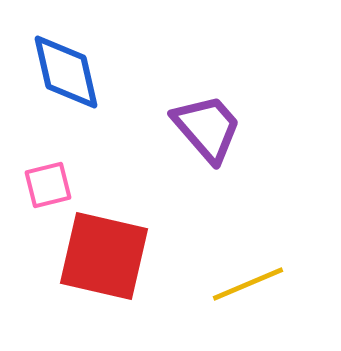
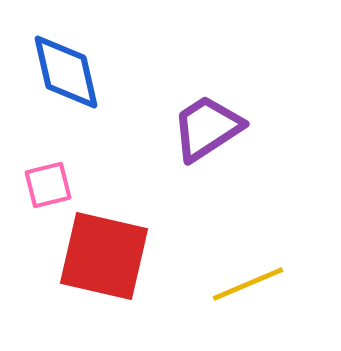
purple trapezoid: rotated 82 degrees counterclockwise
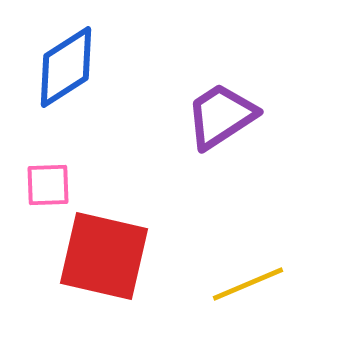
blue diamond: moved 5 px up; rotated 70 degrees clockwise
purple trapezoid: moved 14 px right, 12 px up
pink square: rotated 12 degrees clockwise
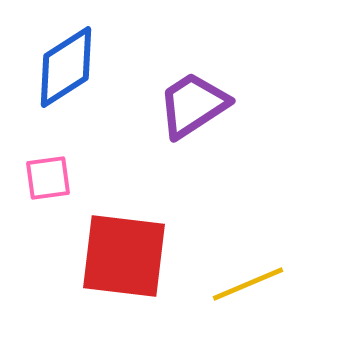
purple trapezoid: moved 28 px left, 11 px up
pink square: moved 7 px up; rotated 6 degrees counterclockwise
red square: moved 20 px right; rotated 6 degrees counterclockwise
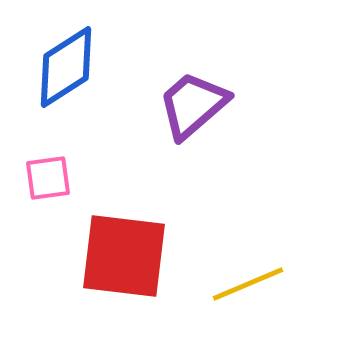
purple trapezoid: rotated 8 degrees counterclockwise
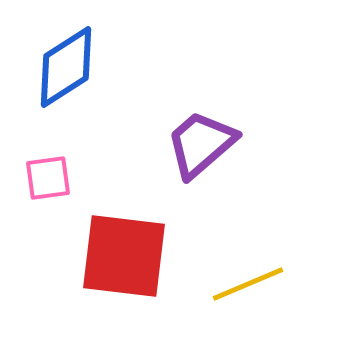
purple trapezoid: moved 8 px right, 39 px down
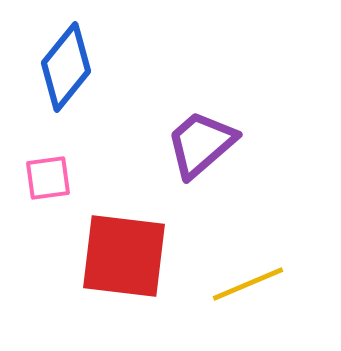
blue diamond: rotated 18 degrees counterclockwise
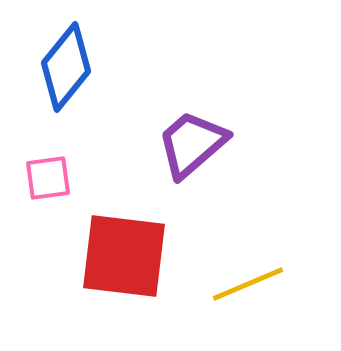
purple trapezoid: moved 9 px left
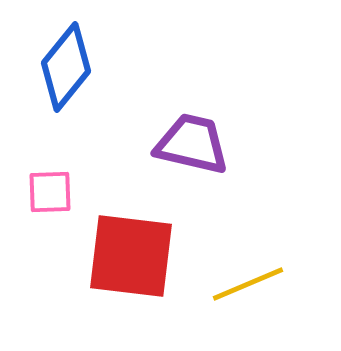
purple trapezoid: rotated 54 degrees clockwise
pink square: moved 2 px right, 14 px down; rotated 6 degrees clockwise
red square: moved 7 px right
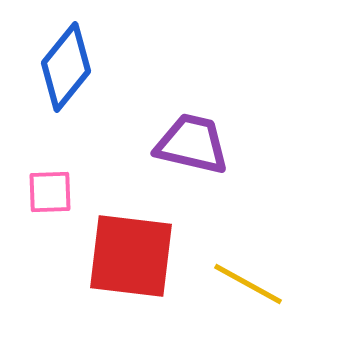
yellow line: rotated 52 degrees clockwise
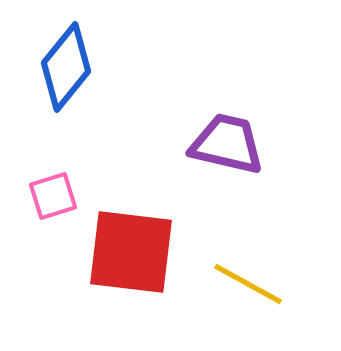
purple trapezoid: moved 35 px right
pink square: moved 3 px right, 4 px down; rotated 15 degrees counterclockwise
red square: moved 4 px up
